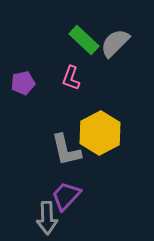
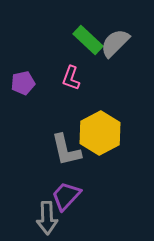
green rectangle: moved 4 px right
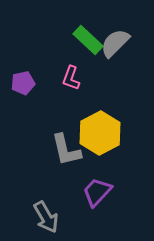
purple trapezoid: moved 31 px right, 4 px up
gray arrow: moved 1 px left, 1 px up; rotated 28 degrees counterclockwise
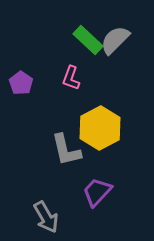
gray semicircle: moved 3 px up
purple pentagon: moved 2 px left; rotated 25 degrees counterclockwise
yellow hexagon: moved 5 px up
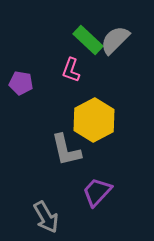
pink L-shape: moved 8 px up
purple pentagon: rotated 25 degrees counterclockwise
yellow hexagon: moved 6 px left, 8 px up
